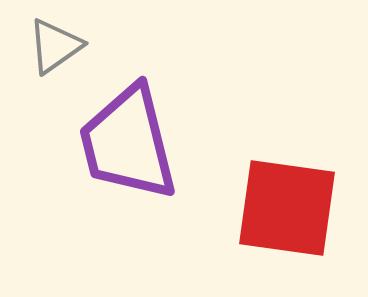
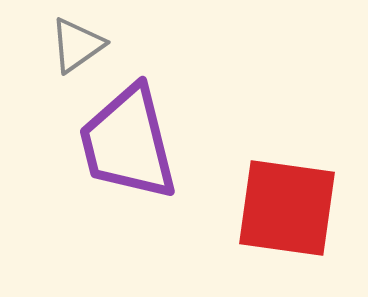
gray triangle: moved 22 px right, 1 px up
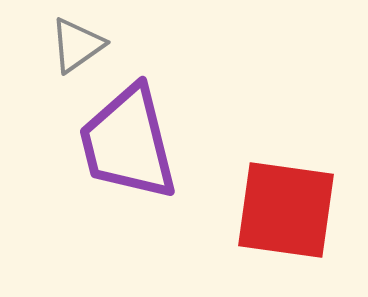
red square: moved 1 px left, 2 px down
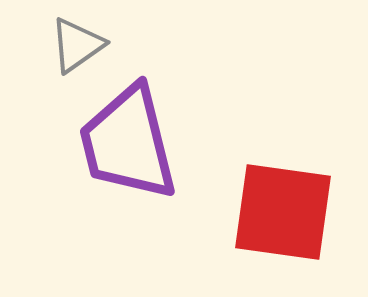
red square: moved 3 px left, 2 px down
